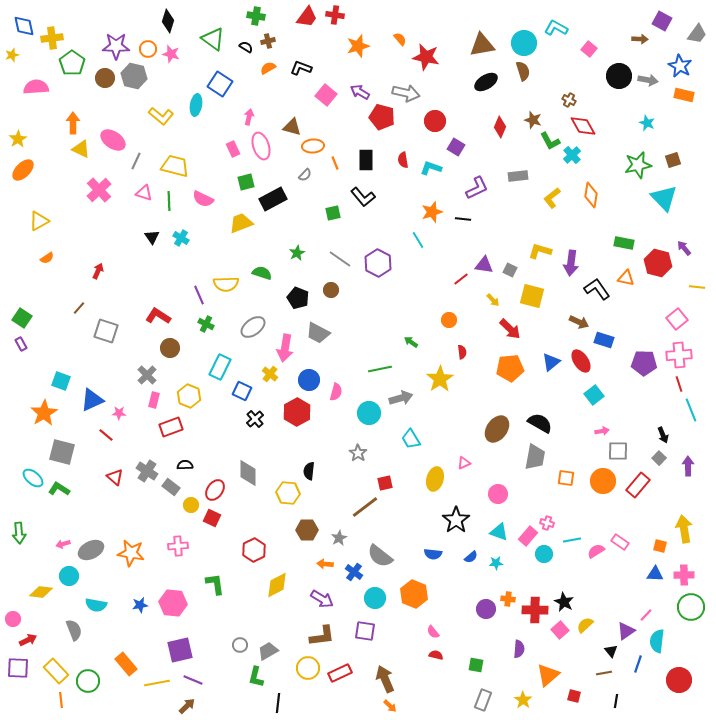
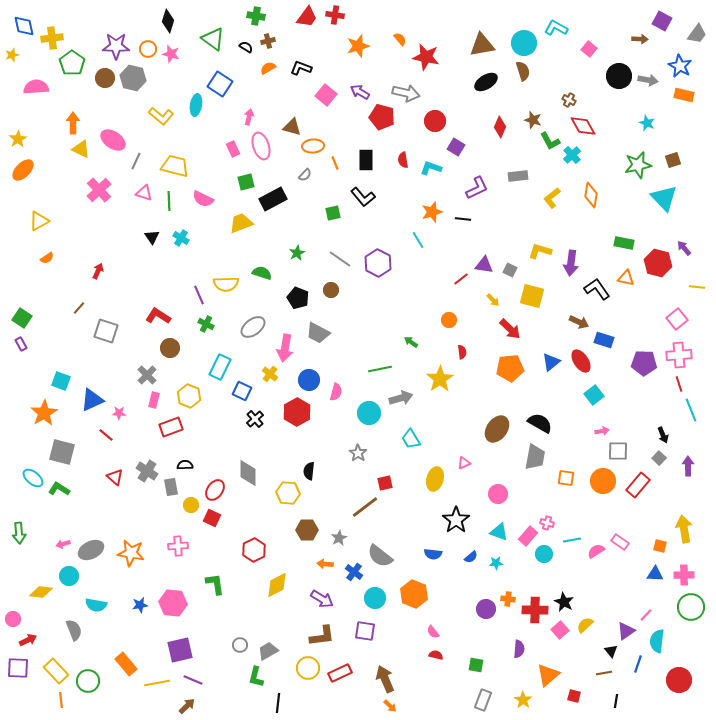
gray hexagon at (134, 76): moved 1 px left, 2 px down
gray rectangle at (171, 487): rotated 42 degrees clockwise
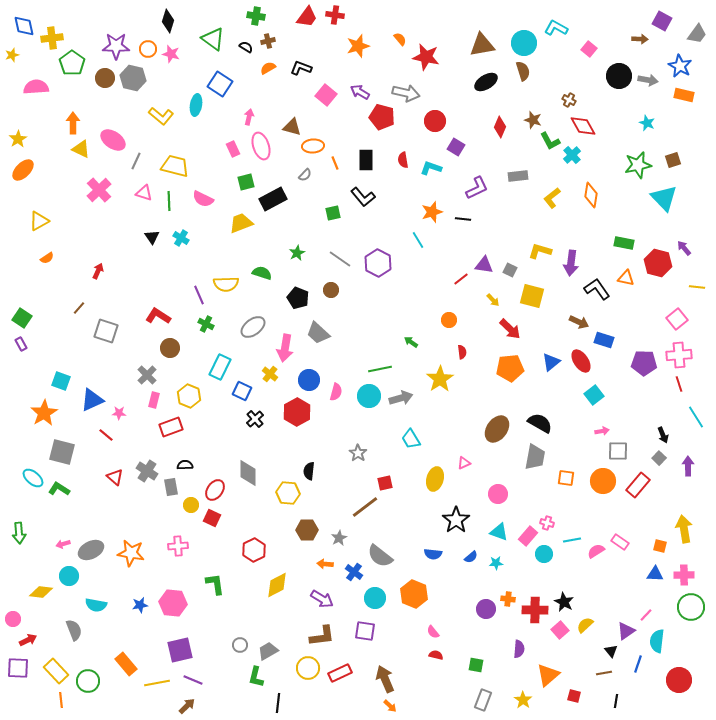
gray trapezoid at (318, 333): rotated 15 degrees clockwise
cyan line at (691, 410): moved 5 px right, 7 px down; rotated 10 degrees counterclockwise
cyan circle at (369, 413): moved 17 px up
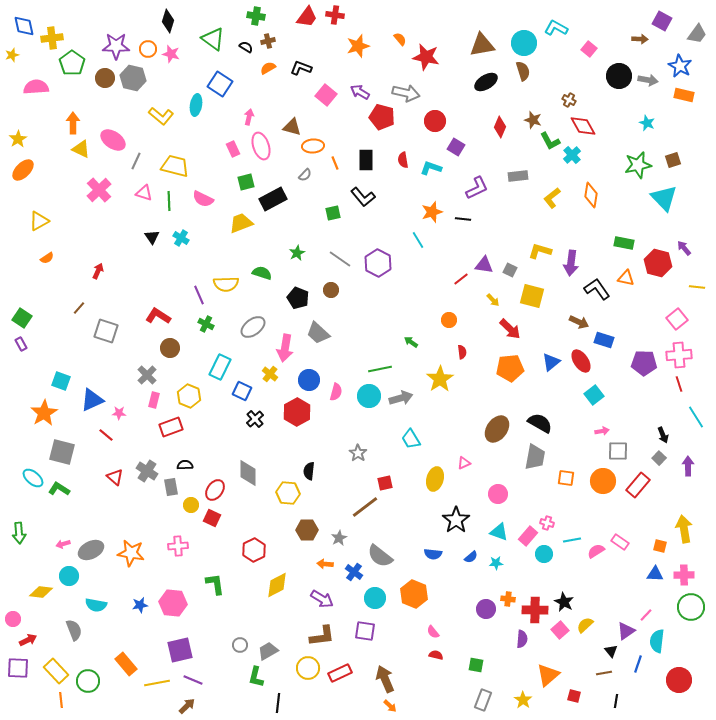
purple semicircle at (519, 649): moved 3 px right, 10 px up
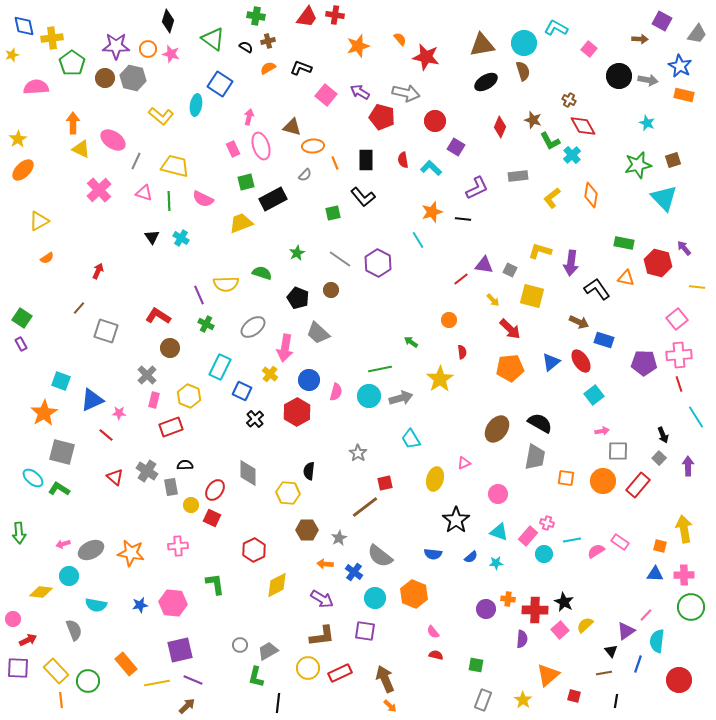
cyan L-shape at (431, 168): rotated 25 degrees clockwise
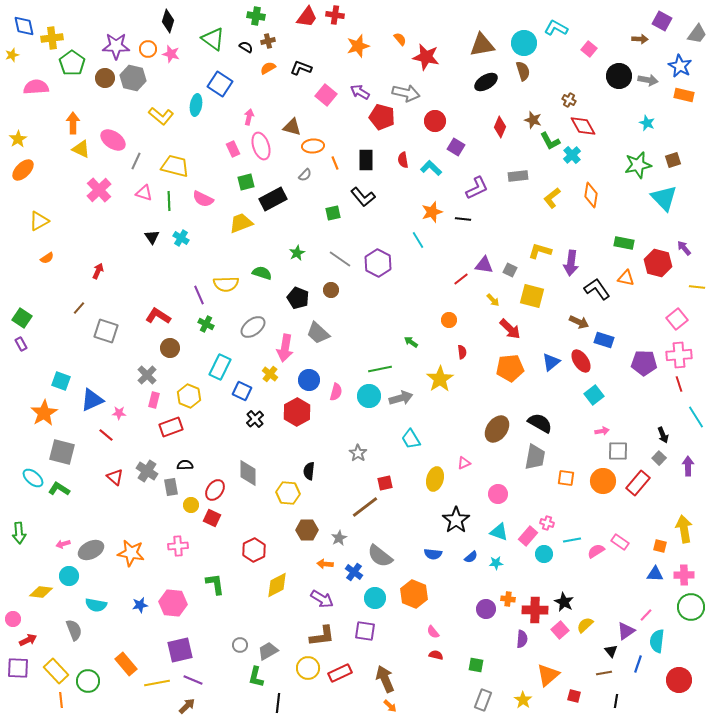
red rectangle at (638, 485): moved 2 px up
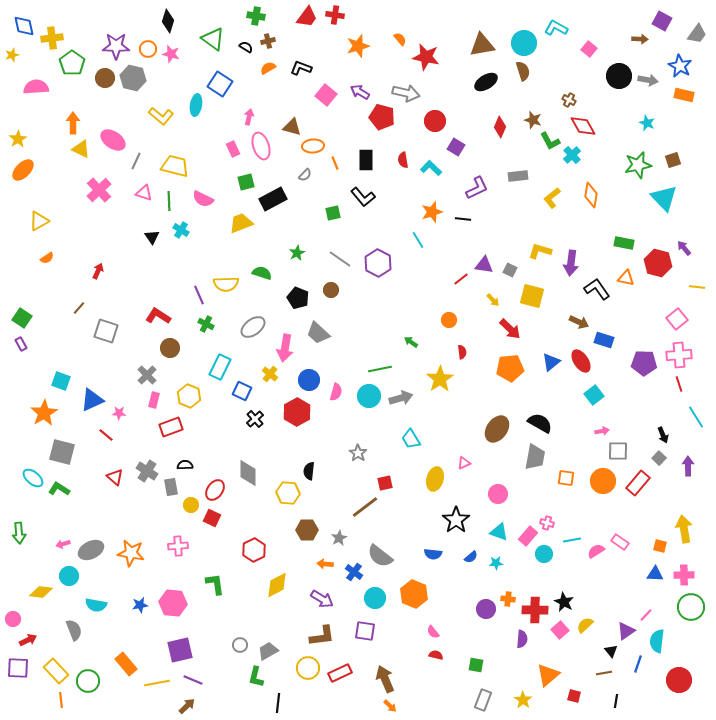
cyan cross at (181, 238): moved 8 px up
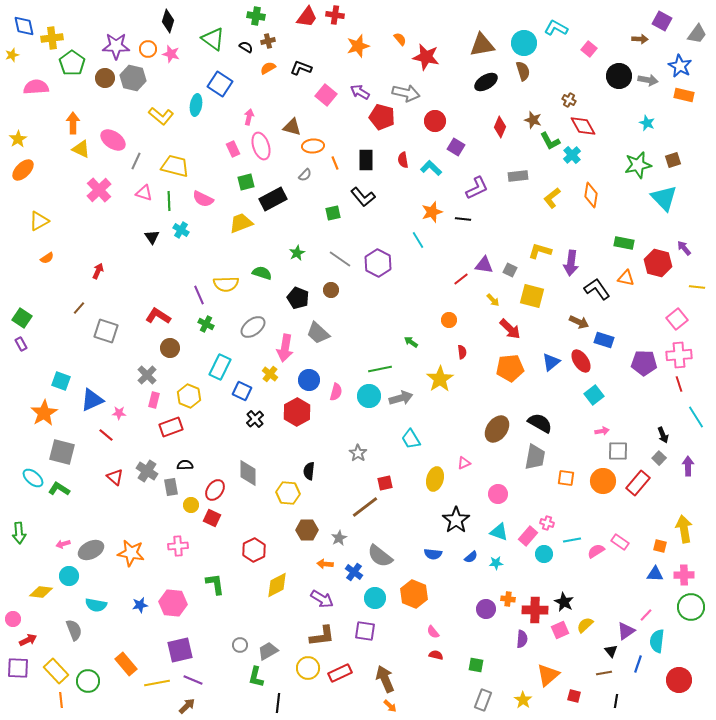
pink square at (560, 630): rotated 18 degrees clockwise
